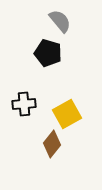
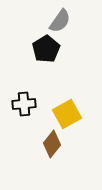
gray semicircle: rotated 75 degrees clockwise
black pentagon: moved 2 px left, 4 px up; rotated 24 degrees clockwise
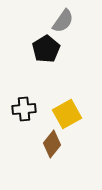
gray semicircle: moved 3 px right
black cross: moved 5 px down
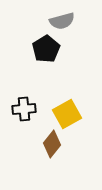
gray semicircle: moved 1 px left; rotated 40 degrees clockwise
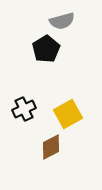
black cross: rotated 20 degrees counterclockwise
yellow square: moved 1 px right
brown diamond: moved 1 px left, 3 px down; rotated 24 degrees clockwise
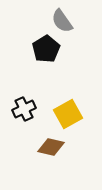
gray semicircle: rotated 70 degrees clockwise
brown diamond: rotated 40 degrees clockwise
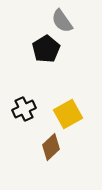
brown diamond: rotated 56 degrees counterclockwise
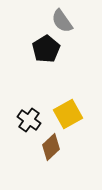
black cross: moved 5 px right, 11 px down; rotated 30 degrees counterclockwise
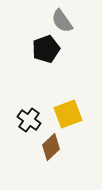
black pentagon: rotated 12 degrees clockwise
yellow square: rotated 8 degrees clockwise
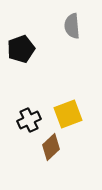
gray semicircle: moved 10 px right, 5 px down; rotated 30 degrees clockwise
black pentagon: moved 25 px left
black cross: rotated 30 degrees clockwise
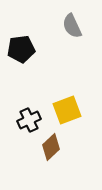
gray semicircle: rotated 20 degrees counterclockwise
black pentagon: rotated 12 degrees clockwise
yellow square: moved 1 px left, 4 px up
